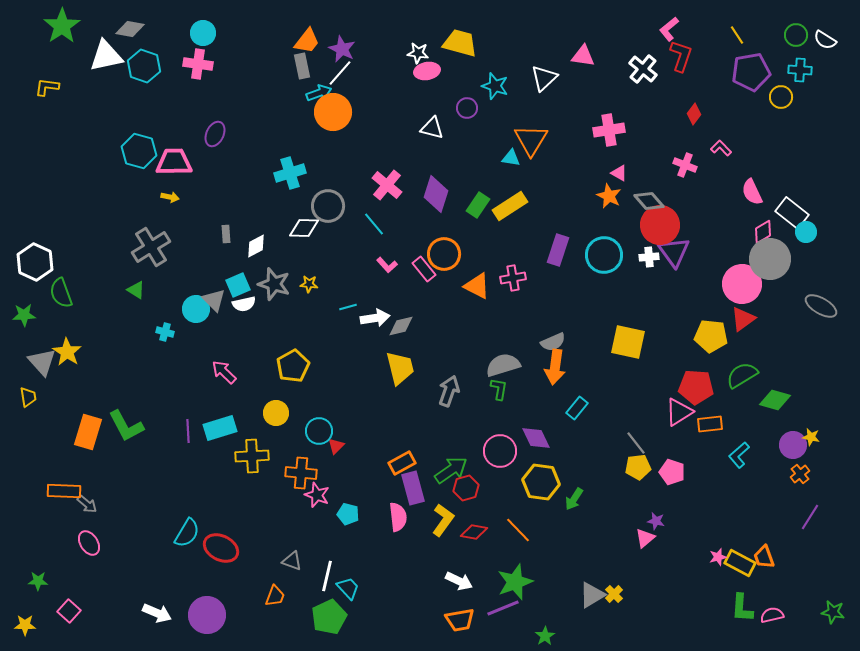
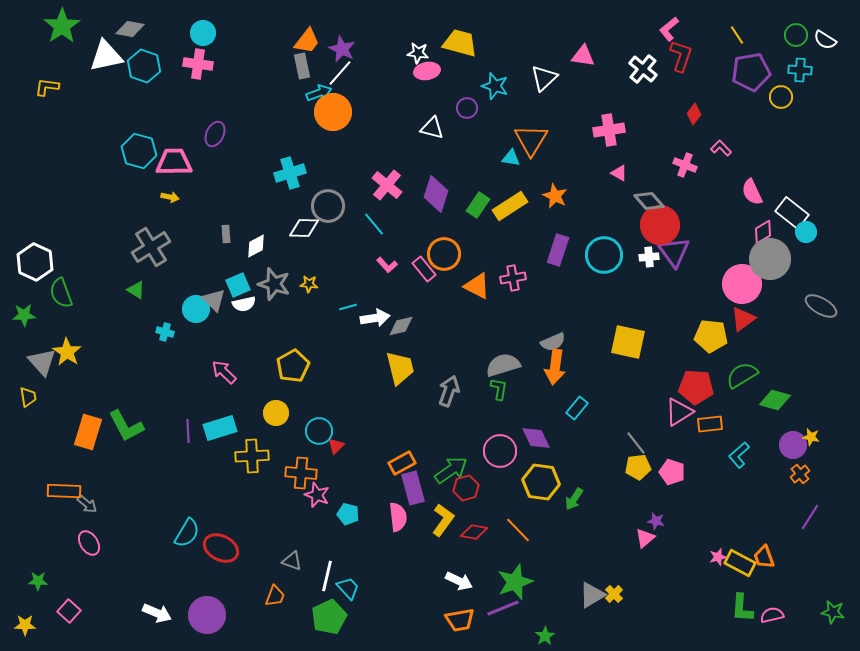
orange star at (609, 196): moved 54 px left
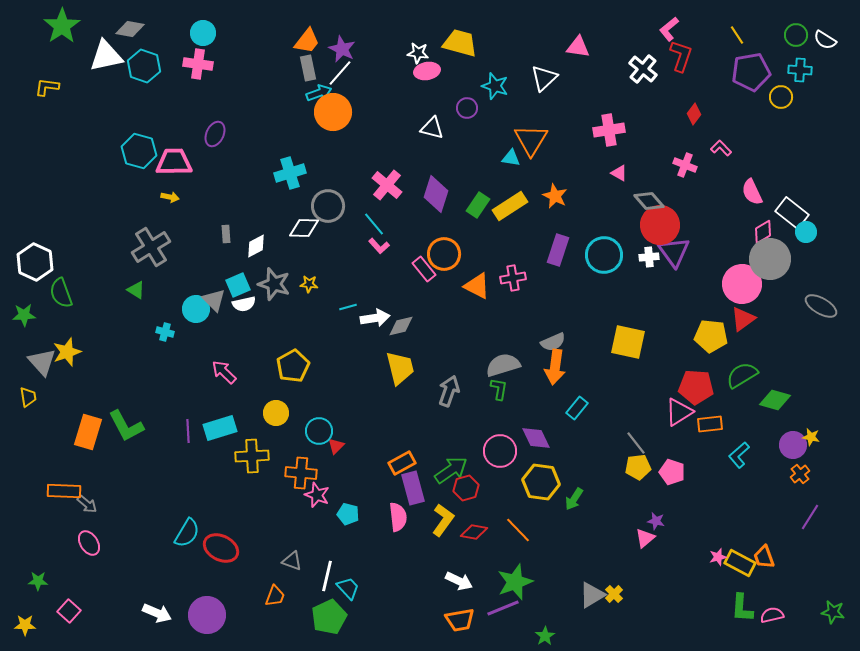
pink triangle at (583, 56): moved 5 px left, 9 px up
gray rectangle at (302, 66): moved 6 px right, 2 px down
pink L-shape at (387, 265): moved 8 px left, 19 px up
yellow star at (67, 352): rotated 20 degrees clockwise
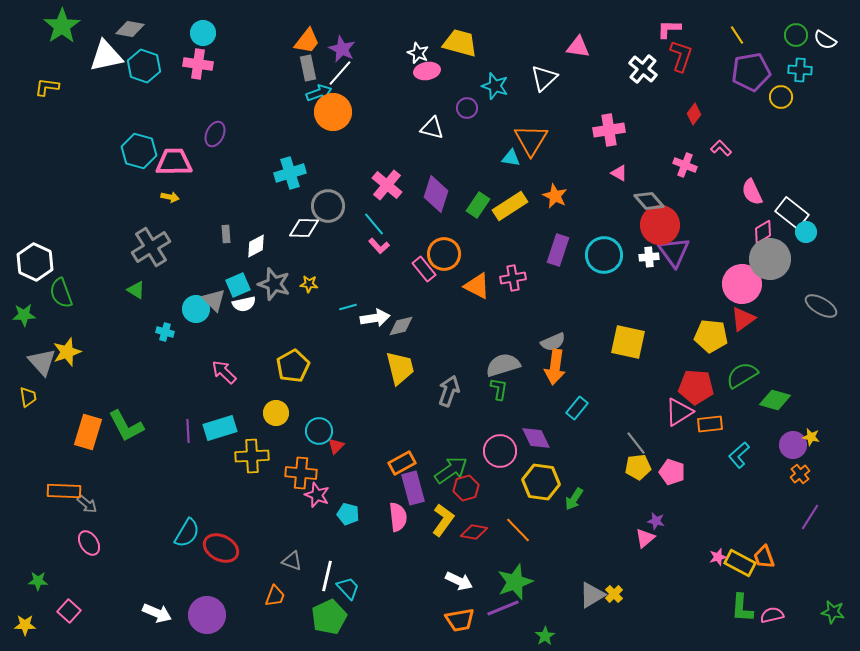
pink L-shape at (669, 29): rotated 40 degrees clockwise
white star at (418, 53): rotated 15 degrees clockwise
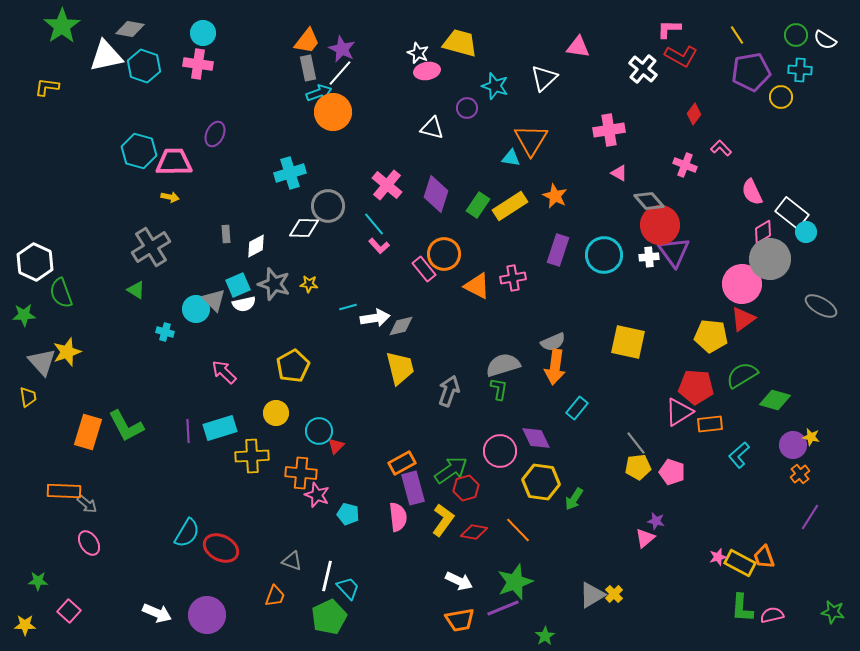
red L-shape at (681, 56): rotated 100 degrees clockwise
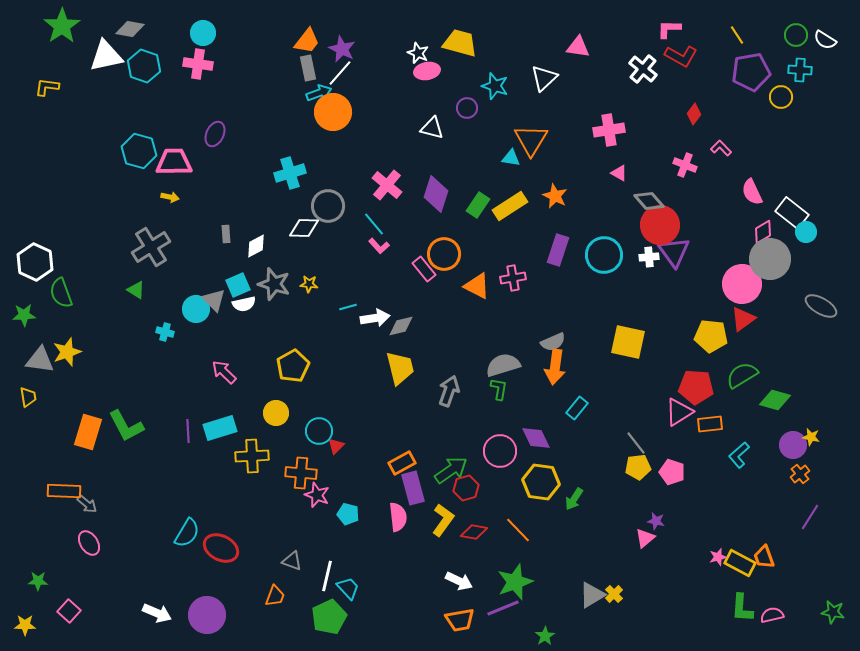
gray triangle at (42, 362): moved 2 px left, 2 px up; rotated 40 degrees counterclockwise
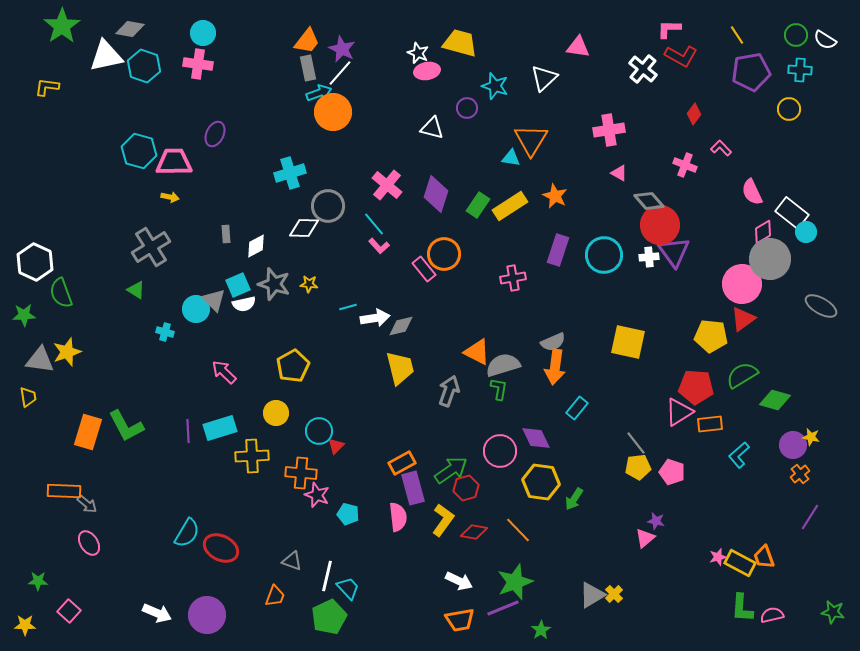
yellow circle at (781, 97): moved 8 px right, 12 px down
orange triangle at (477, 286): moved 66 px down
green star at (545, 636): moved 4 px left, 6 px up
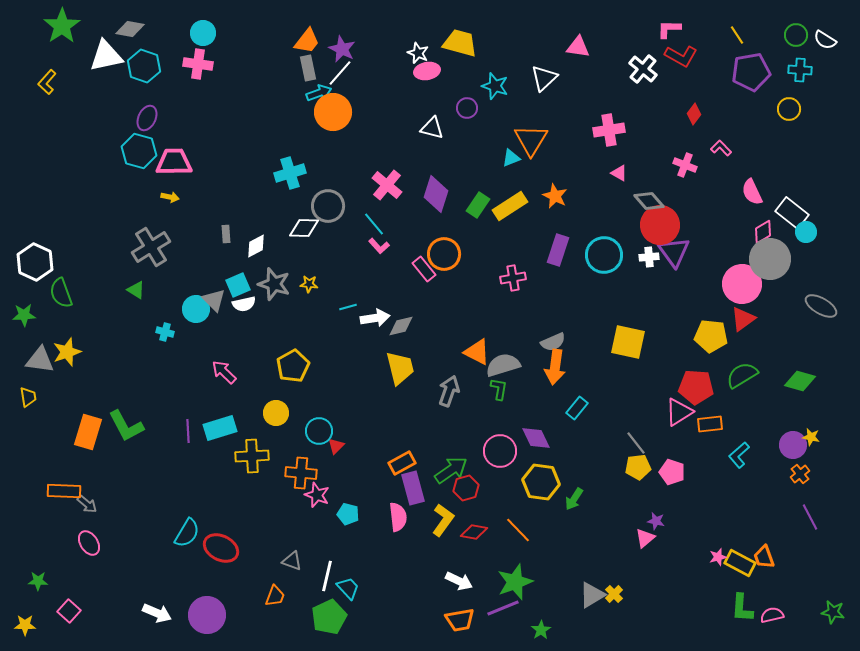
yellow L-shape at (47, 87): moved 5 px up; rotated 55 degrees counterclockwise
purple ellipse at (215, 134): moved 68 px left, 16 px up
cyan triangle at (511, 158): rotated 30 degrees counterclockwise
green diamond at (775, 400): moved 25 px right, 19 px up
purple line at (810, 517): rotated 60 degrees counterclockwise
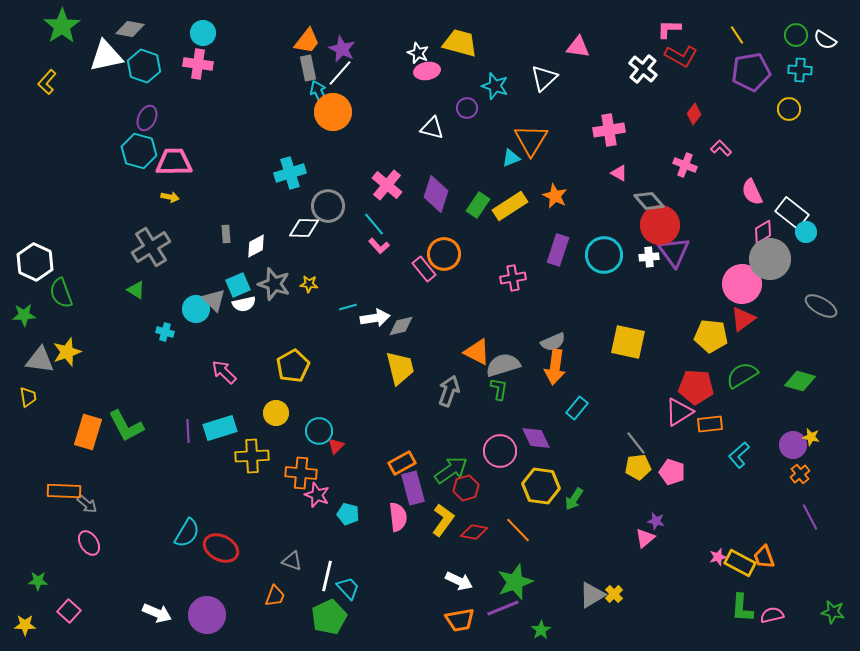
cyan arrow at (319, 93): rotated 95 degrees counterclockwise
yellow hexagon at (541, 482): moved 4 px down
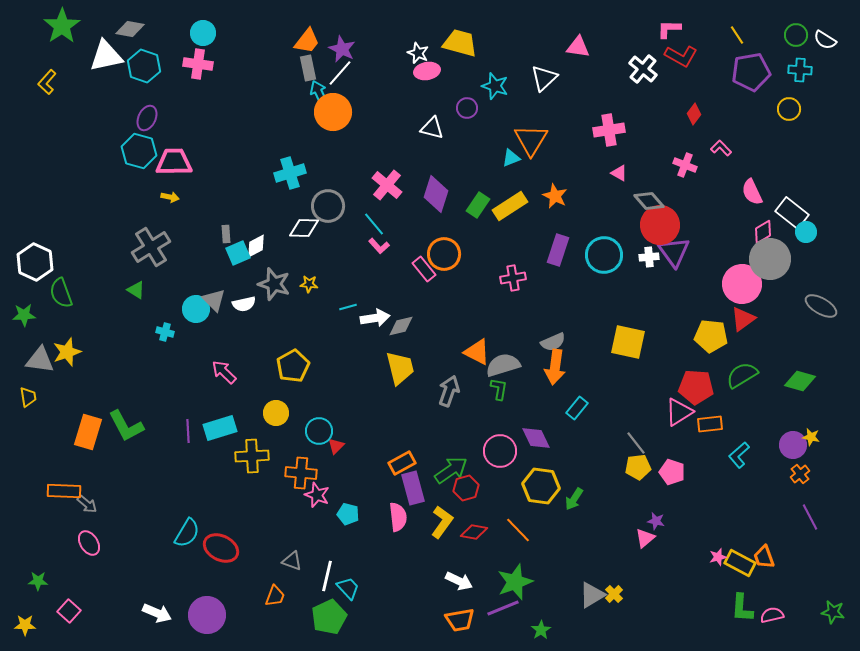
cyan square at (238, 285): moved 32 px up
yellow L-shape at (443, 520): moved 1 px left, 2 px down
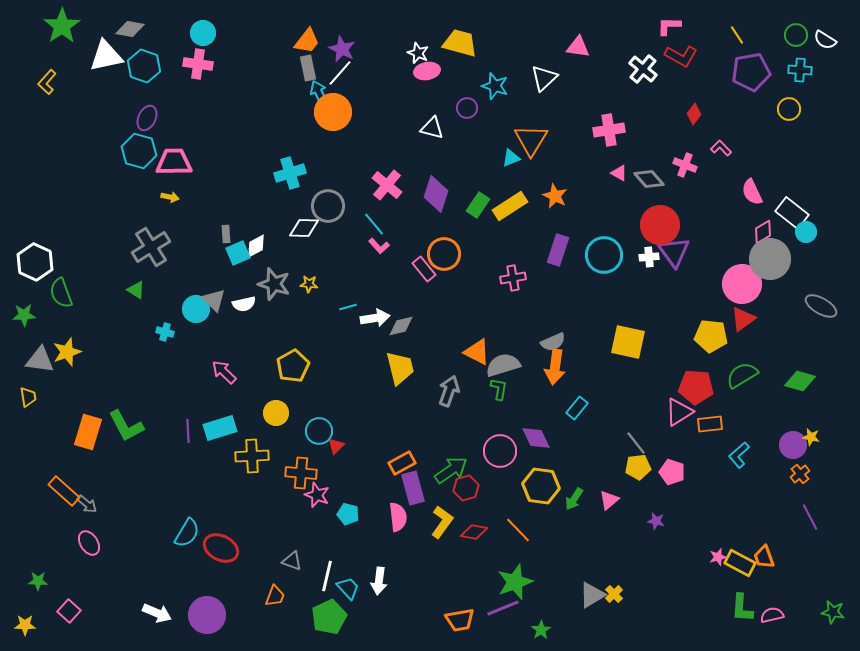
pink L-shape at (669, 29): moved 3 px up
gray diamond at (649, 201): moved 22 px up
orange rectangle at (64, 491): rotated 40 degrees clockwise
pink triangle at (645, 538): moved 36 px left, 38 px up
white arrow at (459, 581): moved 80 px left; rotated 72 degrees clockwise
